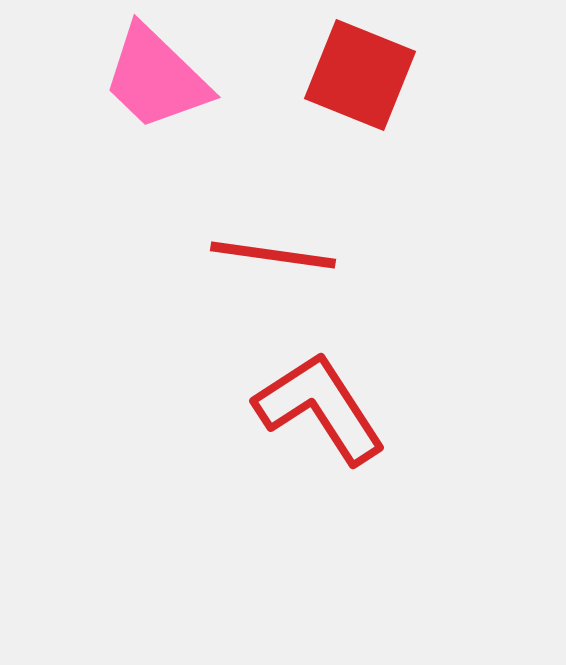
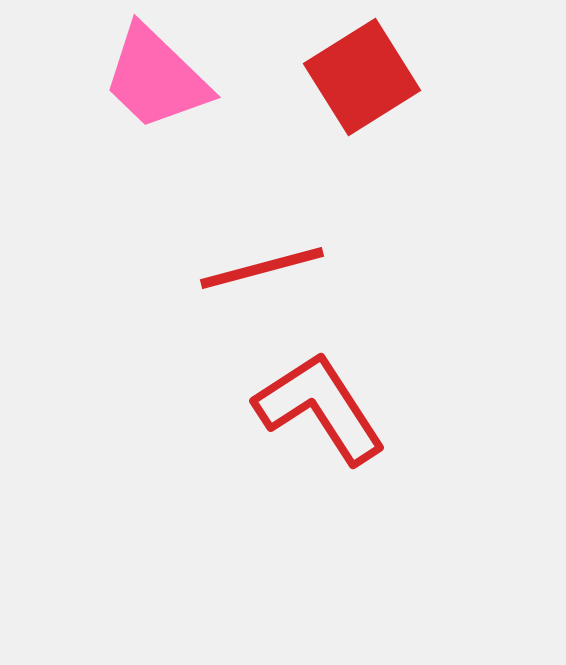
red square: moved 2 px right, 2 px down; rotated 36 degrees clockwise
red line: moved 11 px left, 13 px down; rotated 23 degrees counterclockwise
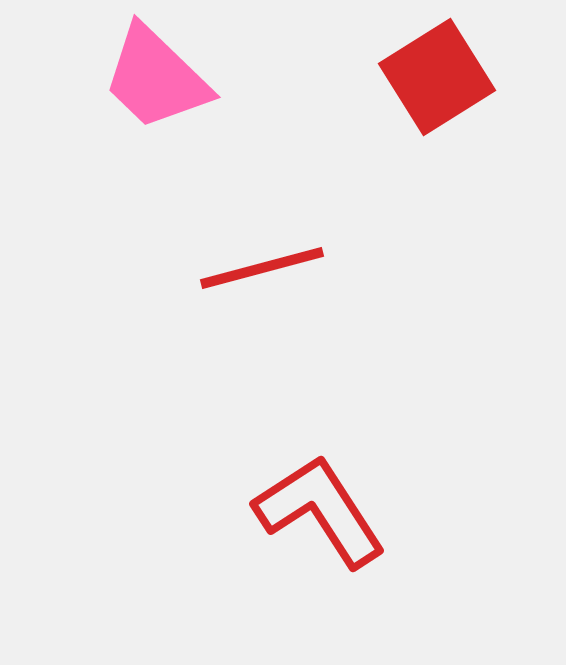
red square: moved 75 px right
red L-shape: moved 103 px down
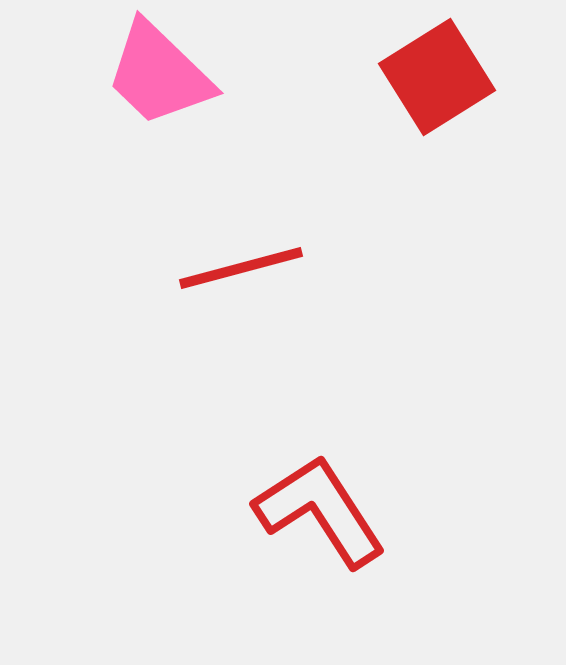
pink trapezoid: moved 3 px right, 4 px up
red line: moved 21 px left
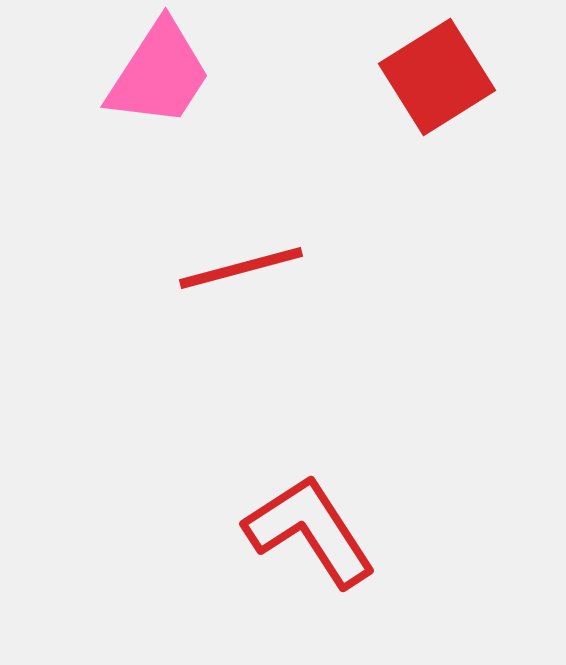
pink trapezoid: rotated 101 degrees counterclockwise
red L-shape: moved 10 px left, 20 px down
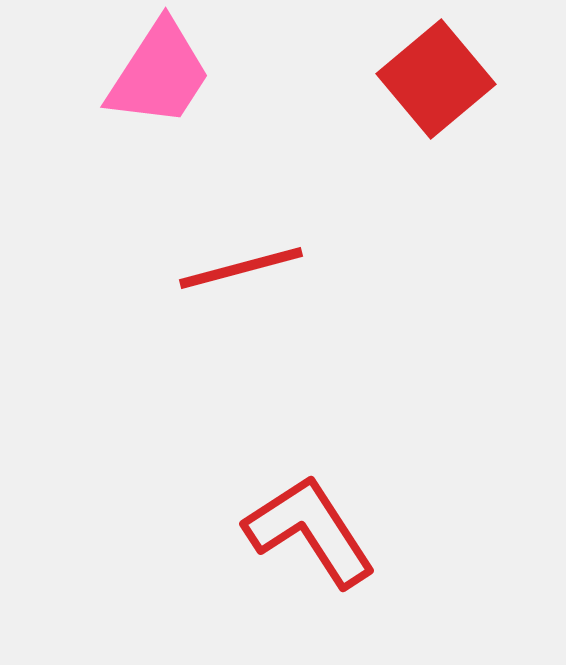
red square: moved 1 px left, 2 px down; rotated 8 degrees counterclockwise
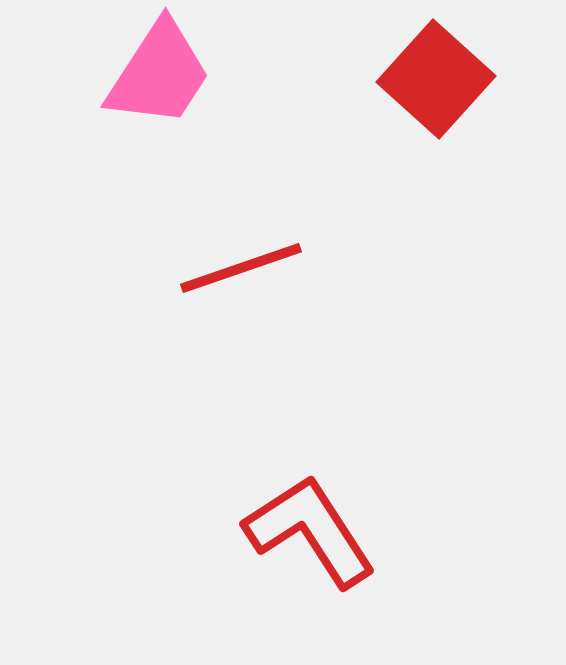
red square: rotated 8 degrees counterclockwise
red line: rotated 4 degrees counterclockwise
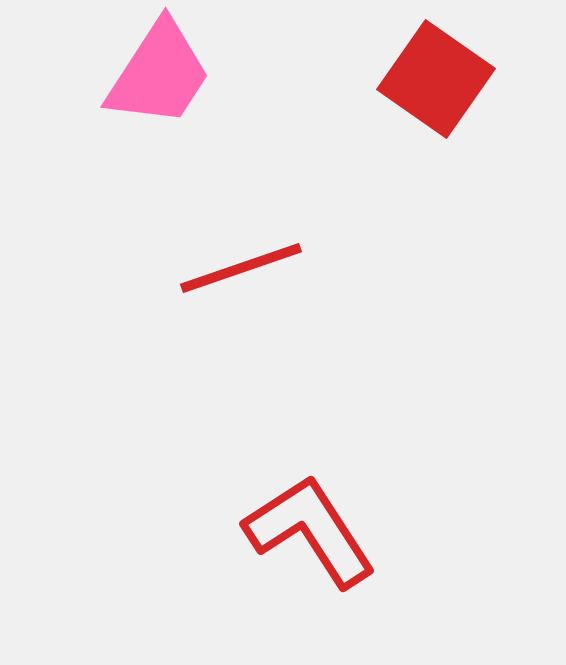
red square: rotated 7 degrees counterclockwise
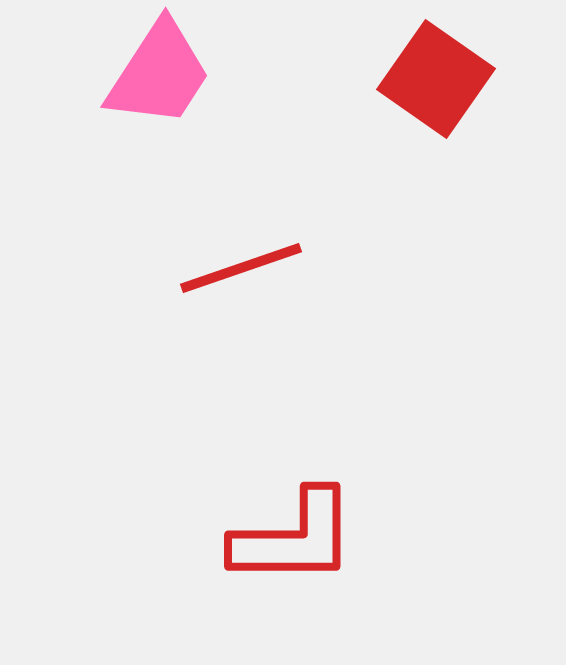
red L-shape: moved 16 px left, 7 px down; rotated 123 degrees clockwise
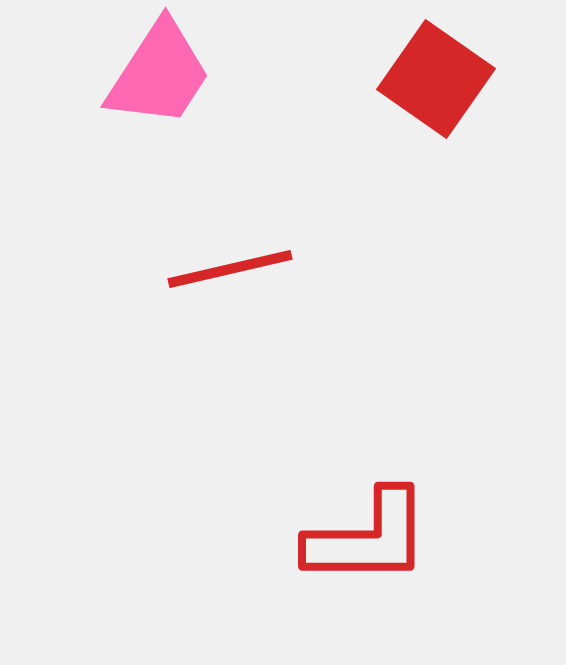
red line: moved 11 px left, 1 px down; rotated 6 degrees clockwise
red L-shape: moved 74 px right
